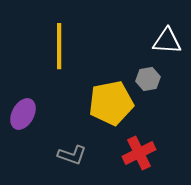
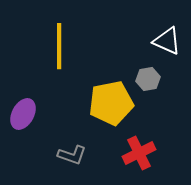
white triangle: rotated 20 degrees clockwise
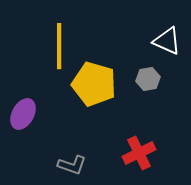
yellow pentagon: moved 17 px left, 19 px up; rotated 27 degrees clockwise
gray L-shape: moved 10 px down
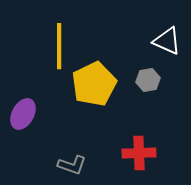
gray hexagon: moved 1 px down
yellow pentagon: rotated 30 degrees clockwise
red cross: rotated 24 degrees clockwise
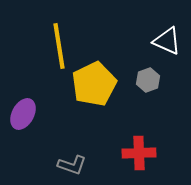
yellow line: rotated 9 degrees counterclockwise
gray hexagon: rotated 10 degrees counterclockwise
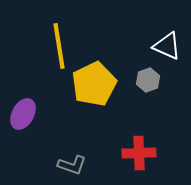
white triangle: moved 5 px down
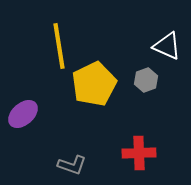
gray hexagon: moved 2 px left
purple ellipse: rotated 20 degrees clockwise
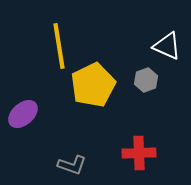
yellow pentagon: moved 1 px left, 1 px down
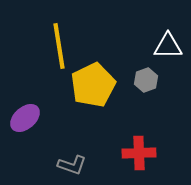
white triangle: moved 1 px right; rotated 24 degrees counterclockwise
purple ellipse: moved 2 px right, 4 px down
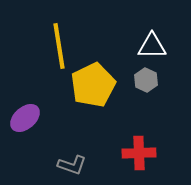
white triangle: moved 16 px left
gray hexagon: rotated 15 degrees counterclockwise
